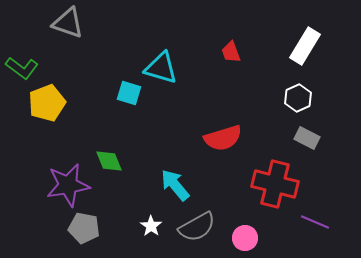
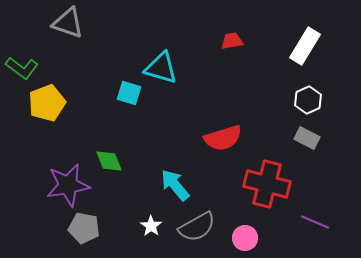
red trapezoid: moved 1 px right, 11 px up; rotated 100 degrees clockwise
white hexagon: moved 10 px right, 2 px down
red cross: moved 8 px left
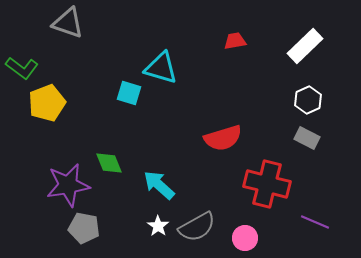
red trapezoid: moved 3 px right
white rectangle: rotated 15 degrees clockwise
green diamond: moved 2 px down
cyan arrow: moved 16 px left; rotated 8 degrees counterclockwise
white star: moved 7 px right
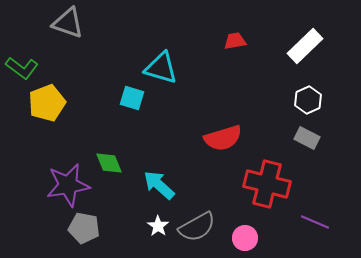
cyan square: moved 3 px right, 5 px down
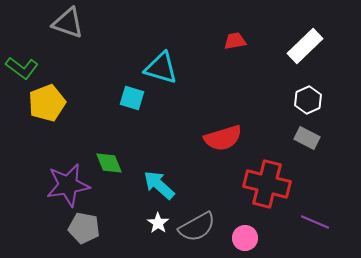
white star: moved 3 px up
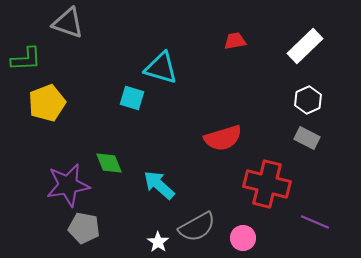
green L-shape: moved 4 px right, 9 px up; rotated 40 degrees counterclockwise
white star: moved 19 px down
pink circle: moved 2 px left
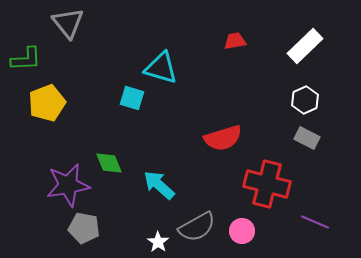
gray triangle: rotated 32 degrees clockwise
white hexagon: moved 3 px left
pink circle: moved 1 px left, 7 px up
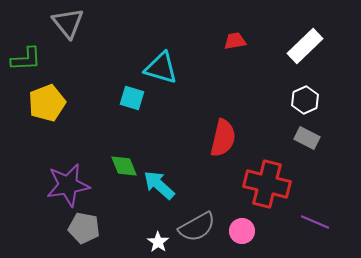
red semicircle: rotated 60 degrees counterclockwise
green diamond: moved 15 px right, 3 px down
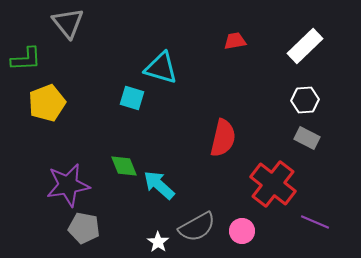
white hexagon: rotated 20 degrees clockwise
red cross: moved 6 px right; rotated 24 degrees clockwise
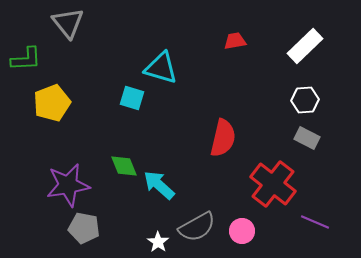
yellow pentagon: moved 5 px right
